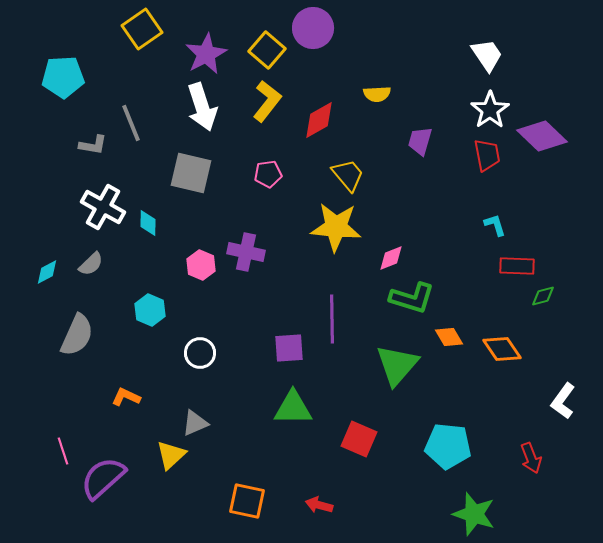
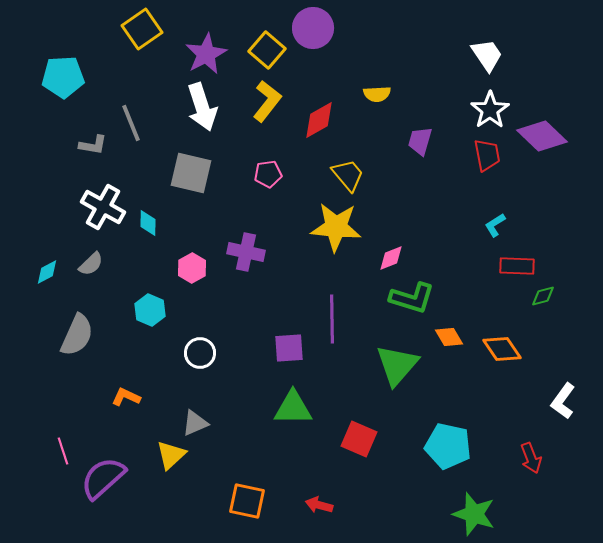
cyan L-shape at (495, 225): rotated 105 degrees counterclockwise
pink hexagon at (201, 265): moved 9 px left, 3 px down; rotated 8 degrees clockwise
cyan pentagon at (448, 446): rotated 6 degrees clockwise
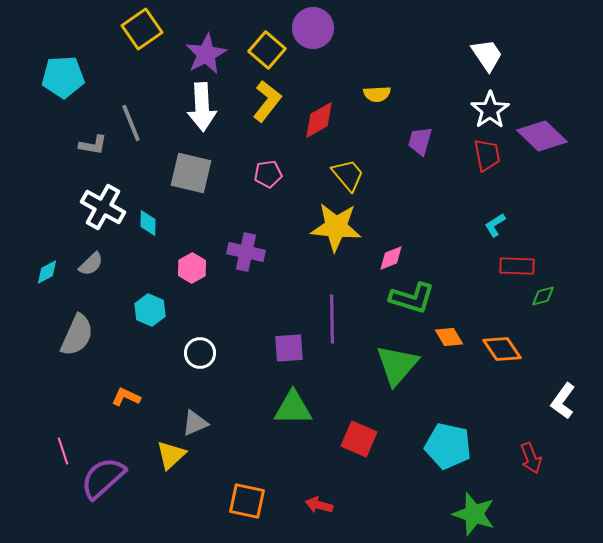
white arrow at (202, 107): rotated 15 degrees clockwise
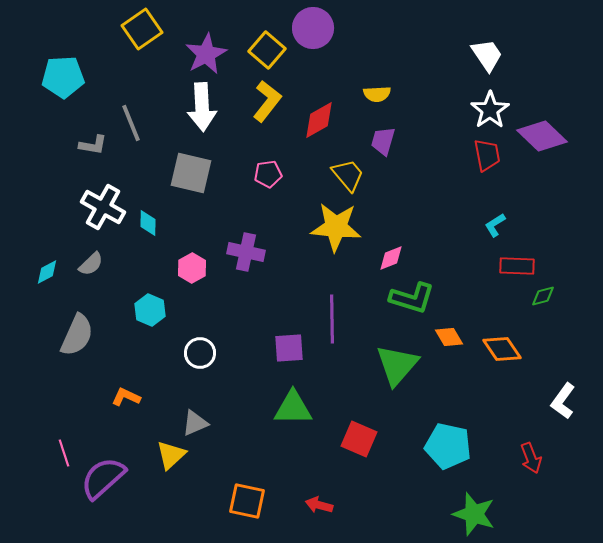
purple trapezoid at (420, 141): moved 37 px left
pink line at (63, 451): moved 1 px right, 2 px down
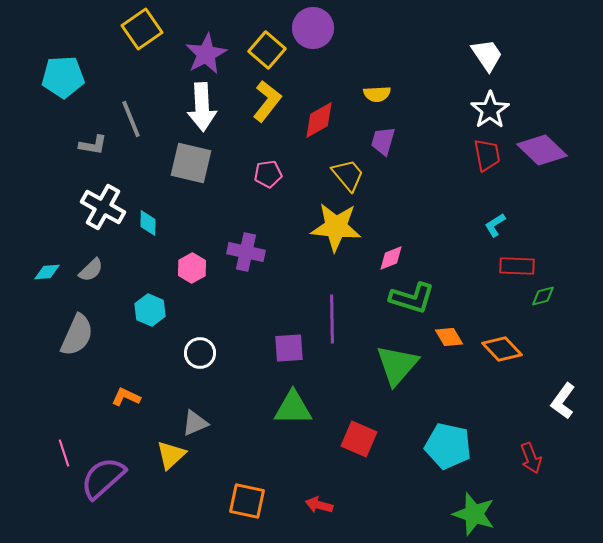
gray line at (131, 123): moved 4 px up
purple diamond at (542, 136): moved 14 px down
gray square at (191, 173): moved 10 px up
gray semicircle at (91, 264): moved 6 px down
cyan diamond at (47, 272): rotated 24 degrees clockwise
orange diamond at (502, 349): rotated 9 degrees counterclockwise
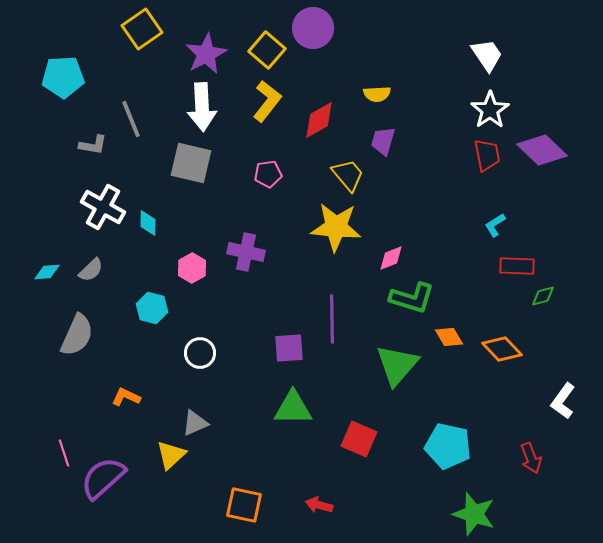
cyan hexagon at (150, 310): moved 2 px right, 2 px up; rotated 8 degrees counterclockwise
orange square at (247, 501): moved 3 px left, 4 px down
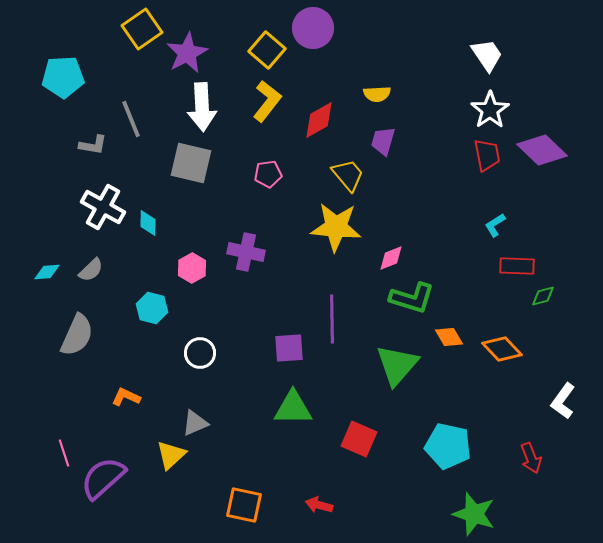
purple star at (206, 54): moved 19 px left, 1 px up
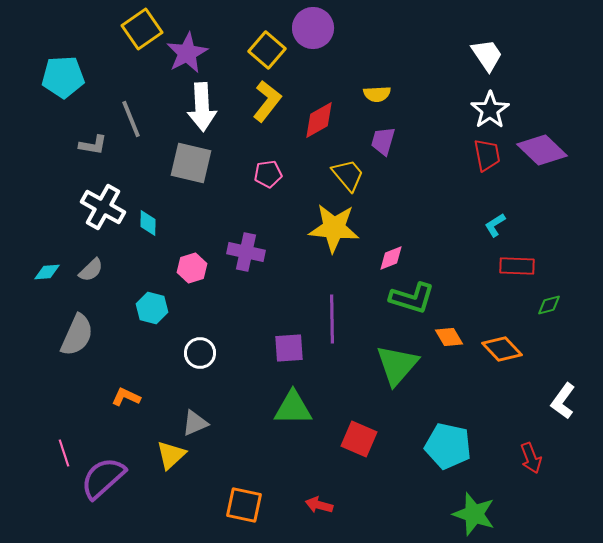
yellow star at (336, 227): moved 2 px left, 1 px down
pink hexagon at (192, 268): rotated 12 degrees clockwise
green diamond at (543, 296): moved 6 px right, 9 px down
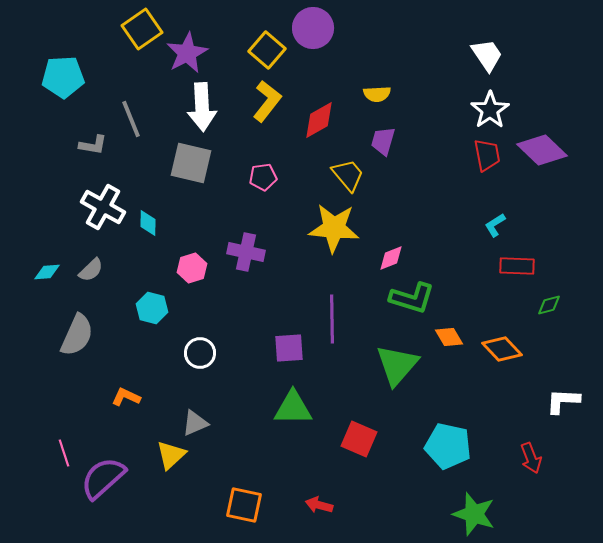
pink pentagon at (268, 174): moved 5 px left, 3 px down
white L-shape at (563, 401): rotated 57 degrees clockwise
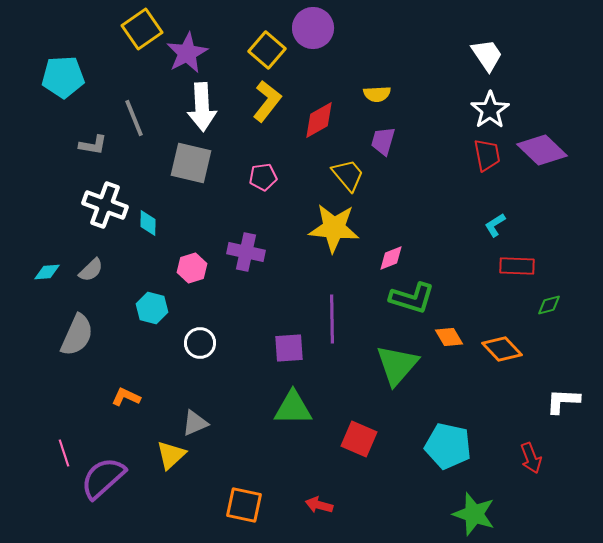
gray line at (131, 119): moved 3 px right, 1 px up
white cross at (103, 207): moved 2 px right, 2 px up; rotated 9 degrees counterclockwise
white circle at (200, 353): moved 10 px up
